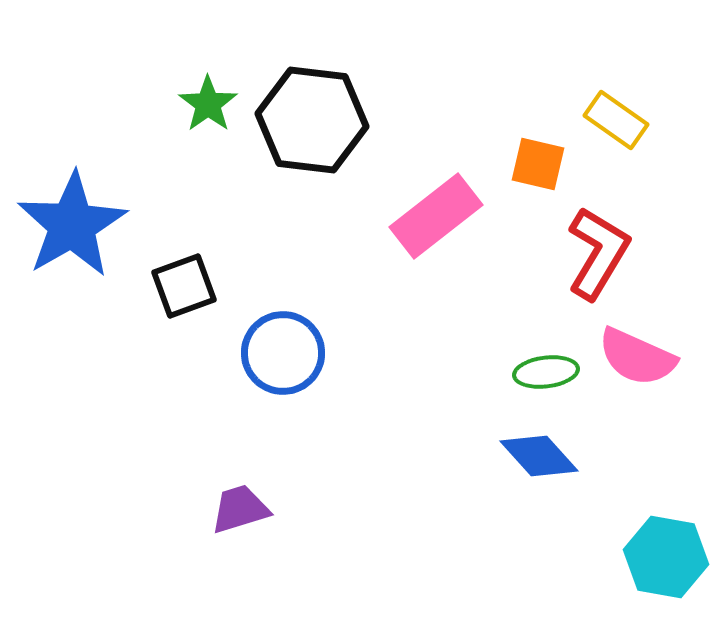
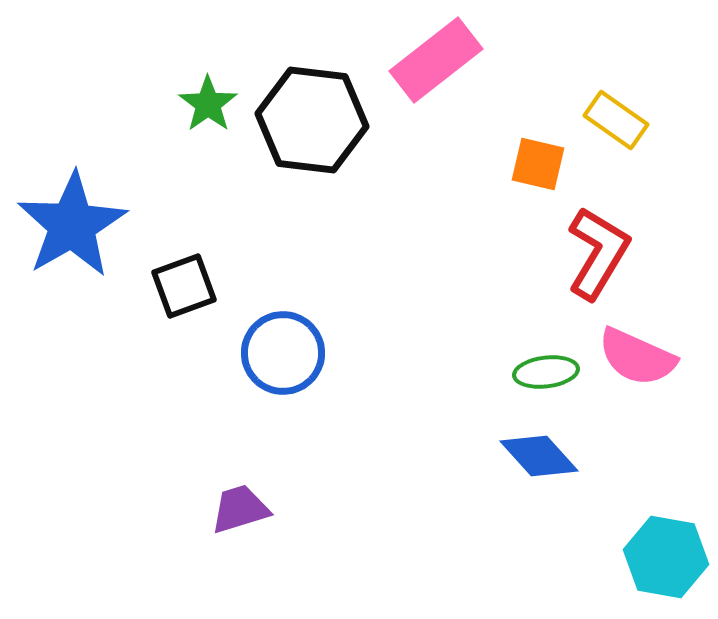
pink rectangle: moved 156 px up
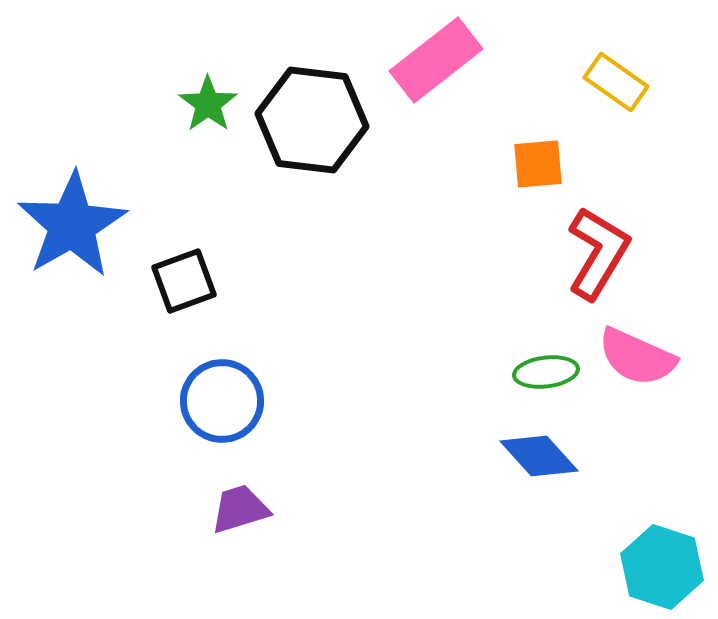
yellow rectangle: moved 38 px up
orange square: rotated 18 degrees counterclockwise
black square: moved 5 px up
blue circle: moved 61 px left, 48 px down
cyan hexagon: moved 4 px left, 10 px down; rotated 8 degrees clockwise
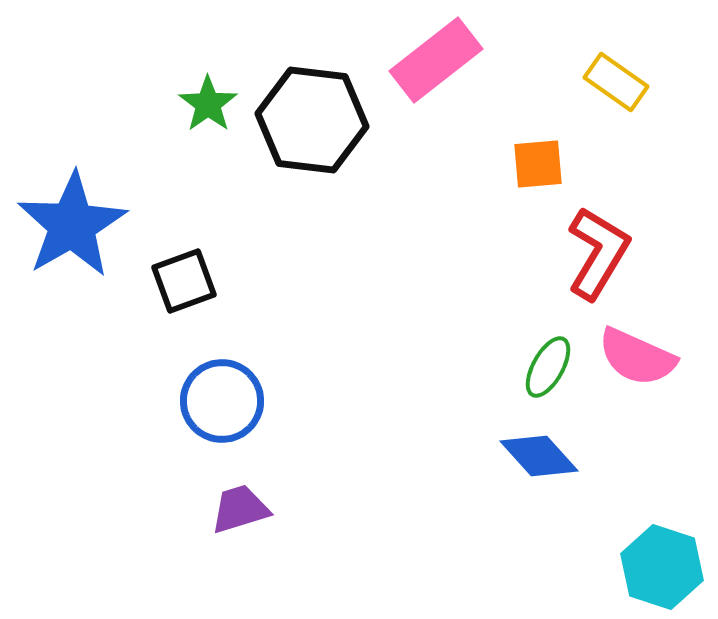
green ellipse: moved 2 px right, 5 px up; rotated 54 degrees counterclockwise
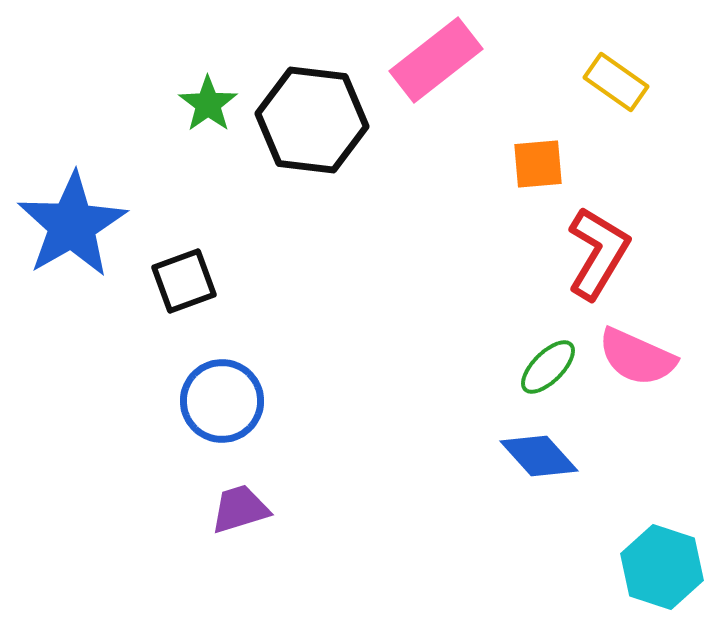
green ellipse: rotated 16 degrees clockwise
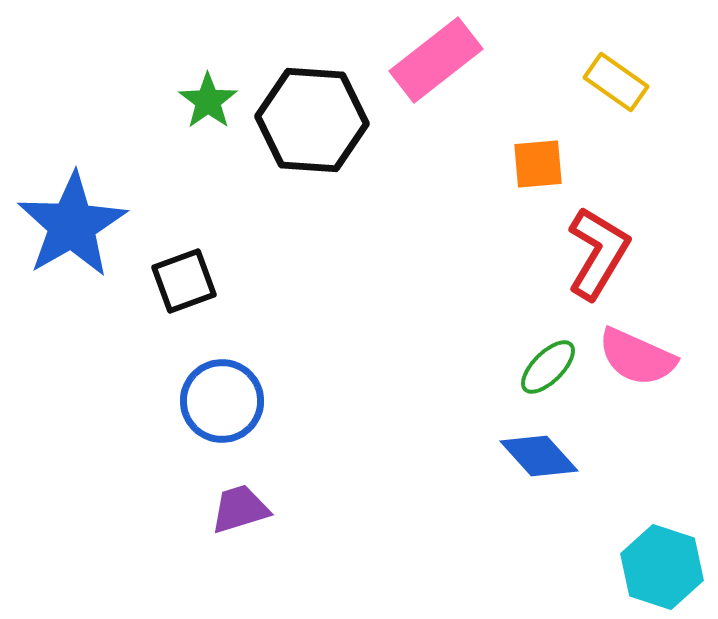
green star: moved 3 px up
black hexagon: rotated 3 degrees counterclockwise
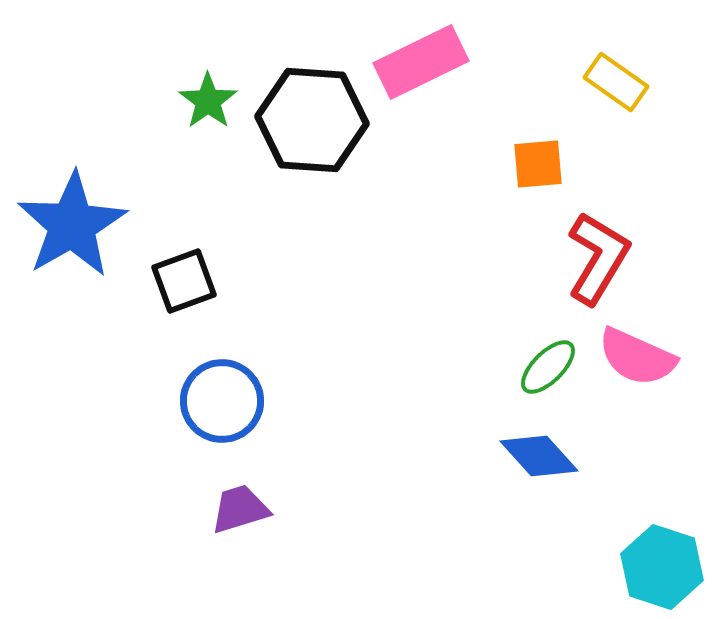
pink rectangle: moved 15 px left, 2 px down; rotated 12 degrees clockwise
red L-shape: moved 5 px down
